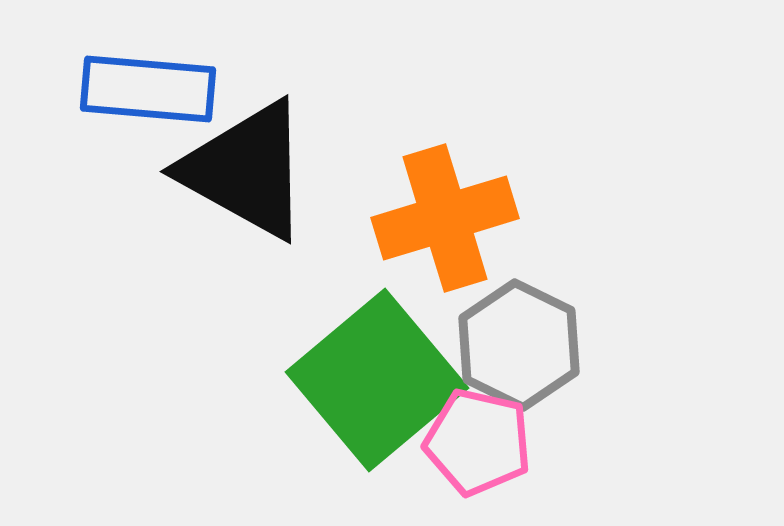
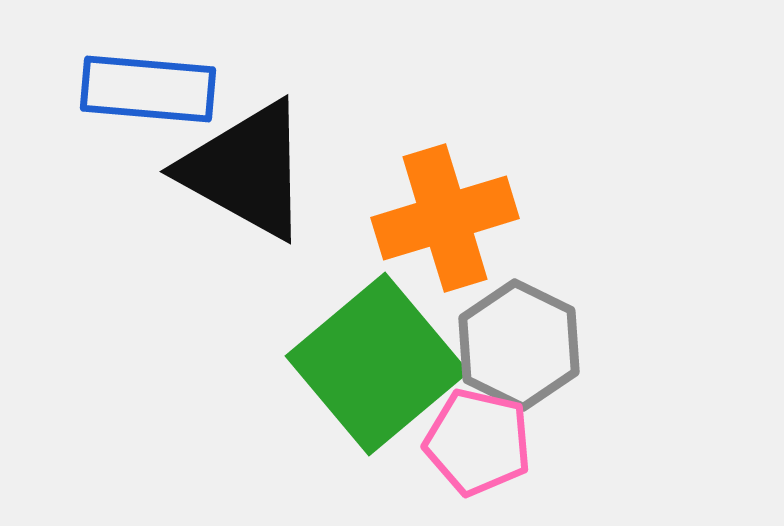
green square: moved 16 px up
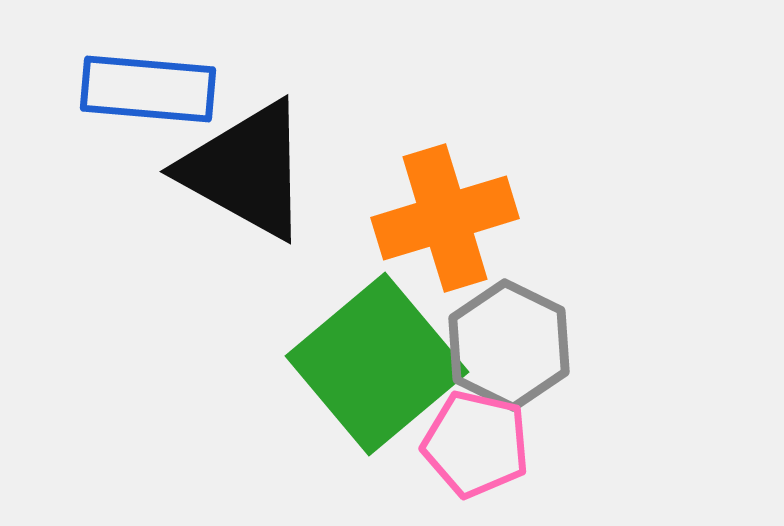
gray hexagon: moved 10 px left
pink pentagon: moved 2 px left, 2 px down
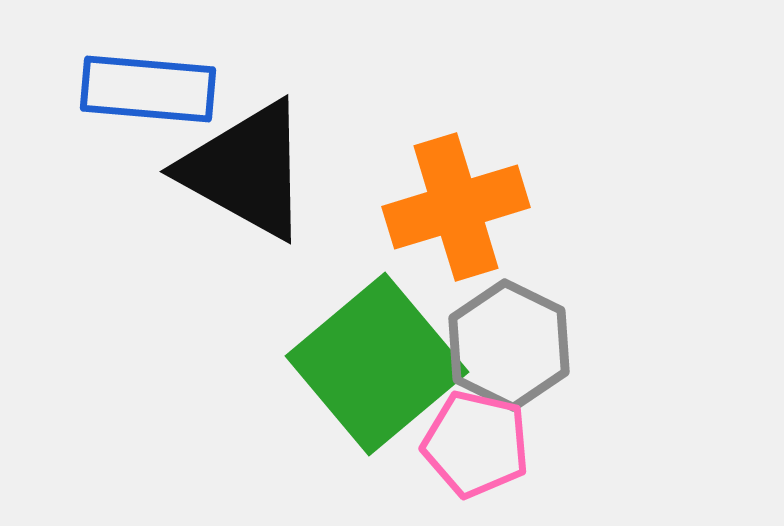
orange cross: moved 11 px right, 11 px up
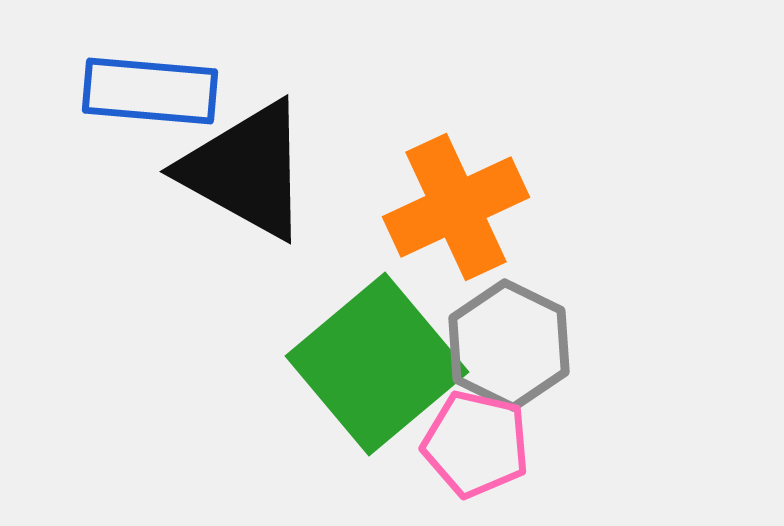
blue rectangle: moved 2 px right, 2 px down
orange cross: rotated 8 degrees counterclockwise
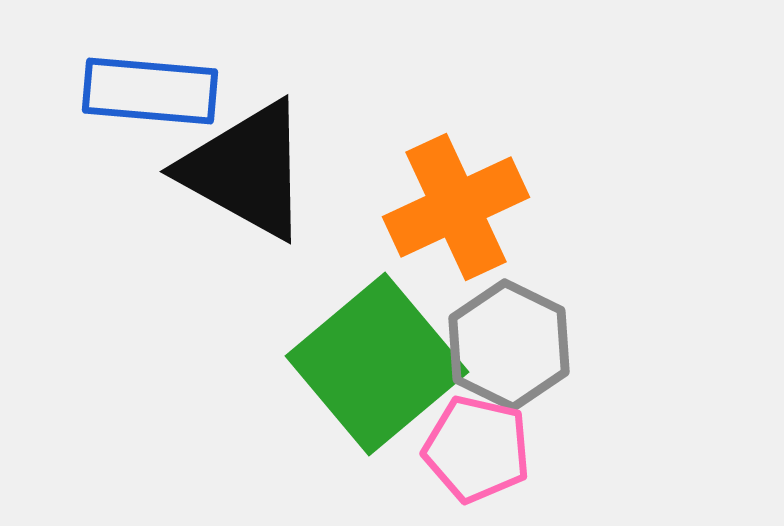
pink pentagon: moved 1 px right, 5 px down
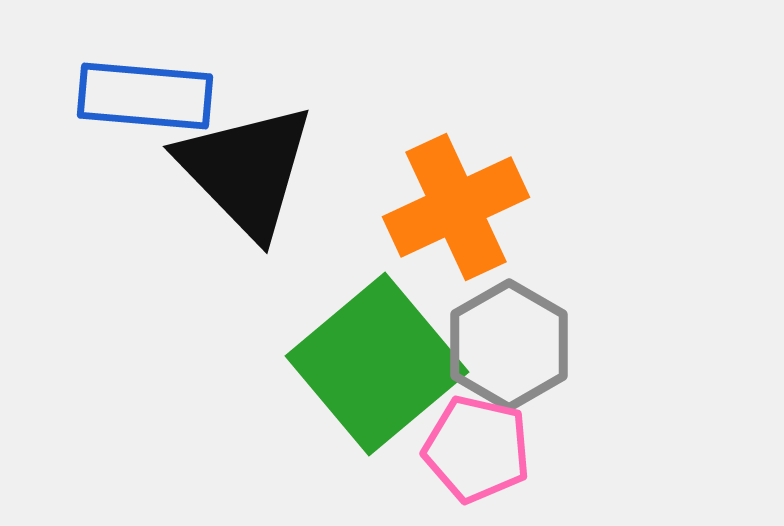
blue rectangle: moved 5 px left, 5 px down
black triangle: rotated 17 degrees clockwise
gray hexagon: rotated 4 degrees clockwise
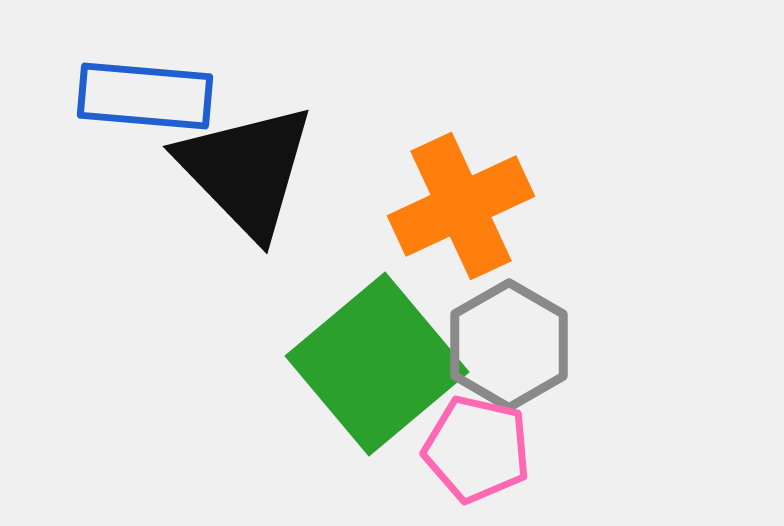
orange cross: moved 5 px right, 1 px up
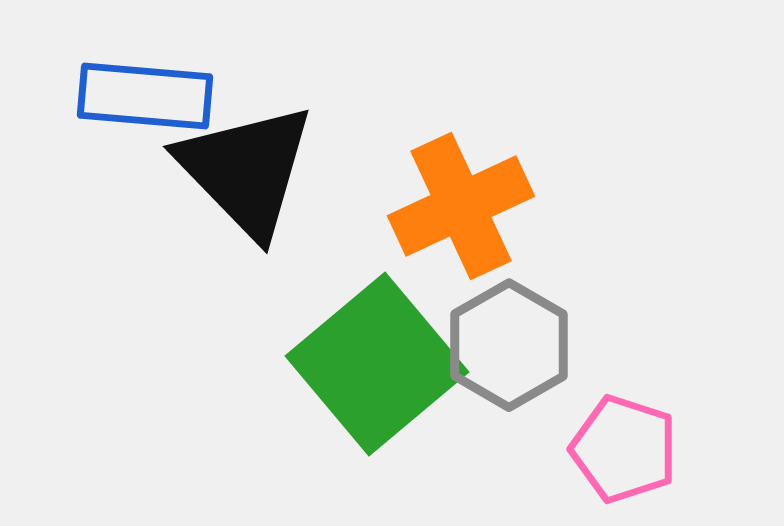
pink pentagon: moved 147 px right; rotated 5 degrees clockwise
